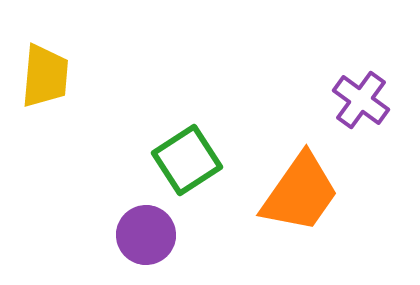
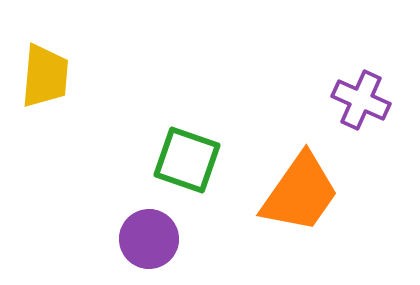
purple cross: rotated 12 degrees counterclockwise
green square: rotated 38 degrees counterclockwise
purple circle: moved 3 px right, 4 px down
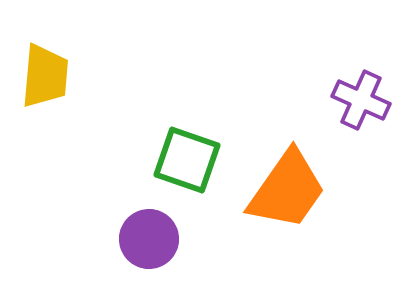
orange trapezoid: moved 13 px left, 3 px up
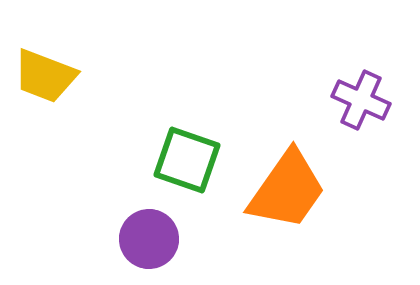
yellow trapezoid: rotated 106 degrees clockwise
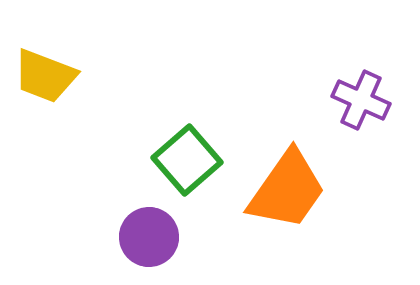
green square: rotated 30 degrees clockwise
purple circle: moved 2 px up
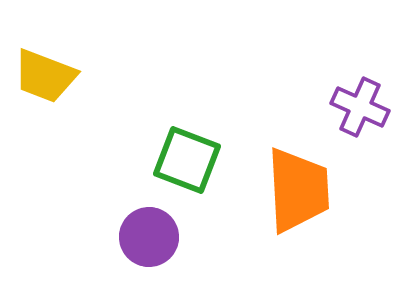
purple cross: moved 1 px left, 7 px down
green square: rotated 28 degrees counterclockwise
orange trapezoid: moved 11 px right; rotated 38 degrees counterclockwise
